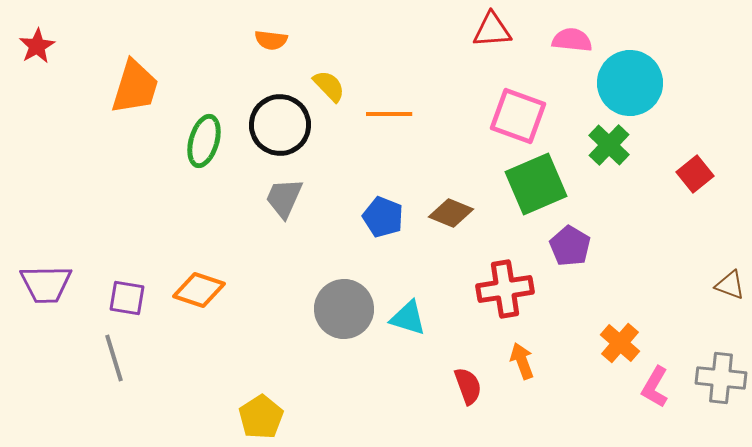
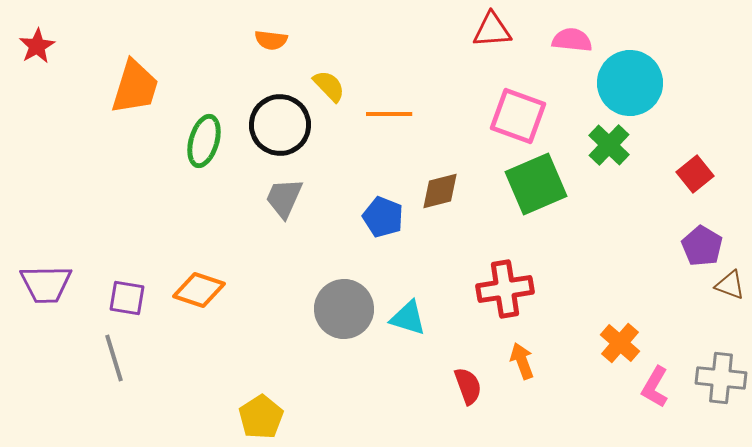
brown diamond: moved 11 px left, 22 px up; rotated 36 degrees counterclockwise
purple pentagon: moved 132 px right
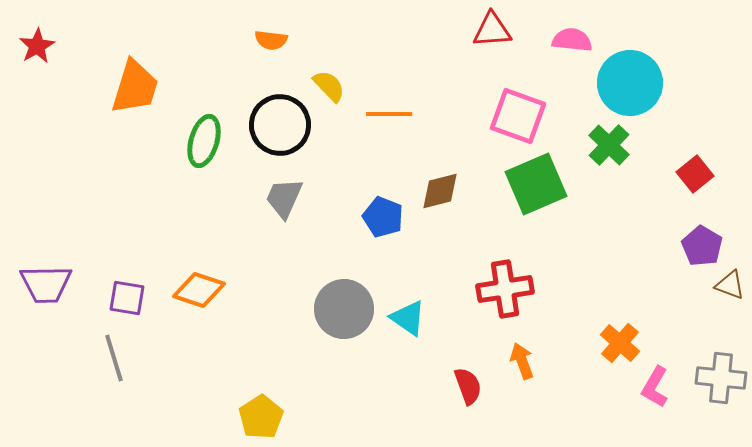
cyan triangle: rotated 18 degrees clockwise
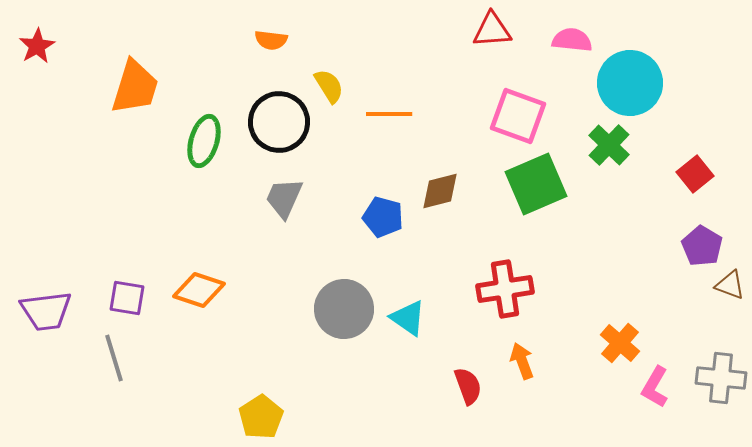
yellow semicircle: rotated 12 degrees clockwise
black circle: moved 1 px left, 3 px up
blue pentagon: rotated 6 degrees counterclockwise
purple trapezoid: moved 27 px down; rotated 6 degrees counterclockwise
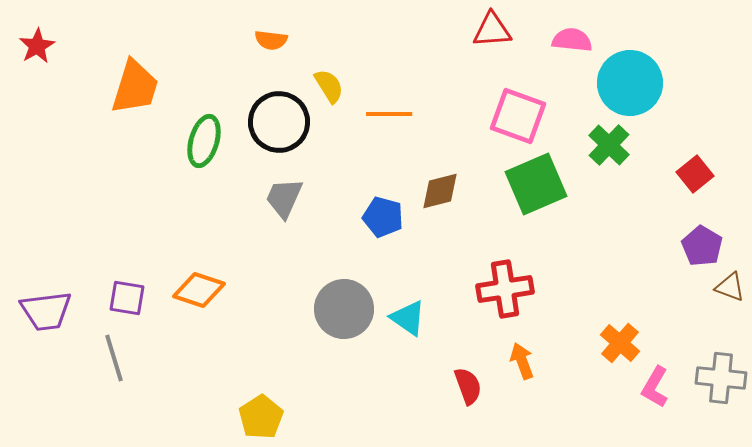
brown triangle: moved 2 px down
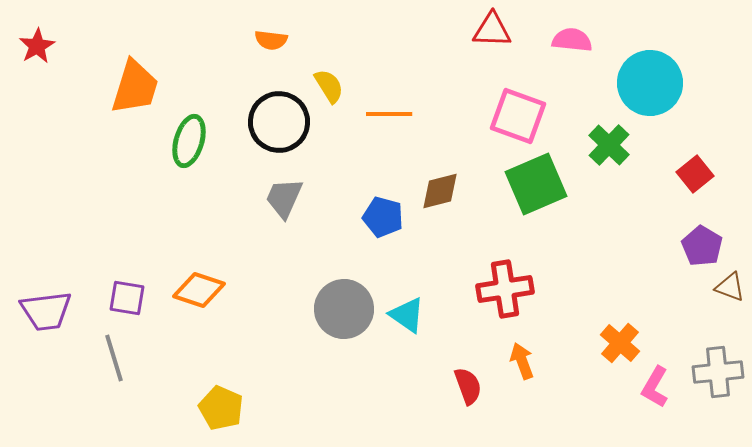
red triangle: rotated 6 degrees clockwise
cyan circle: moved 20 px right
green ellipse: moved 15 px left
cyan triangle: moved 1 px left, 3 px up
gray cross: moved 3 px left, 6 px up; rotated 12 degrees counterclockwise
yellow pentagon: moved 40 px left, 9 px up; rotated 15 degrees counterclockwise
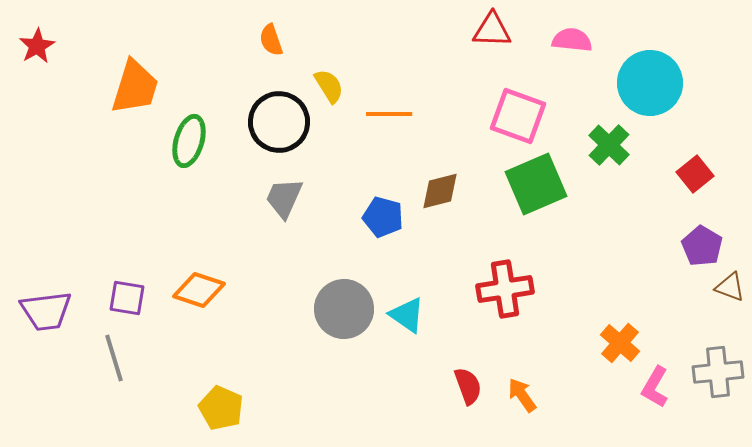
orange semicircle: rotated 64 degrees clockwise
orange arrow: moved 34 px down; rotated 15 degrees counterclockwise
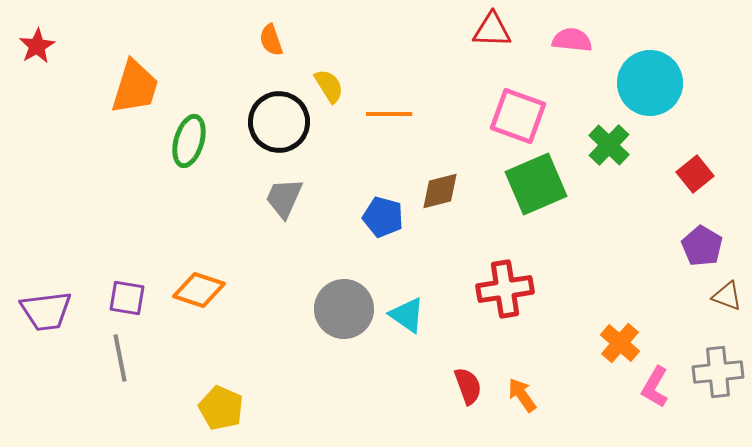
brown triangle: moved 3 px left, 9 px down
gray line: moved 6 px right; rotated 6 degrees clockwise
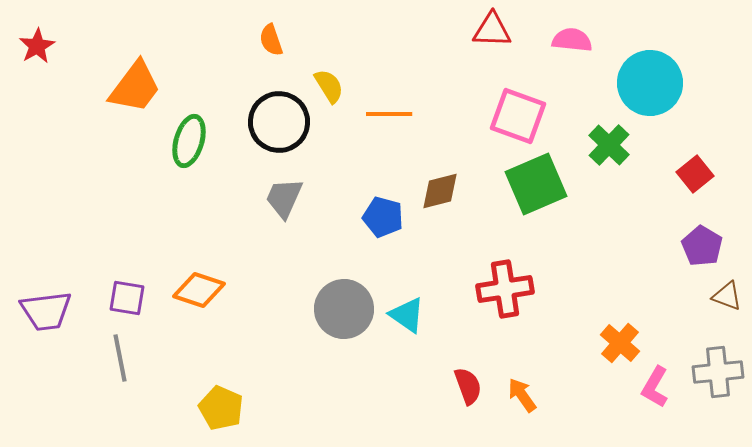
orange trapezoid: rotated 20 degrees clockwise
